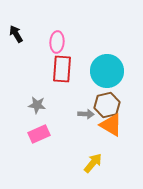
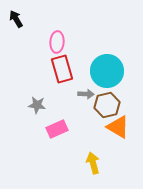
black arrow: moved 15 px up
red rectangle: rotated 20 degrees counterclockwise
gray arrow: moved 20 px up
orange triangle: moved 7 px right, 2 px down
pink rectangle: moved 18 px right, 5 px up
yellow arrow: rotated 55 degrees counterclockwise
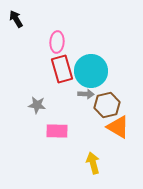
cyan circle: moved 16 px left
pink rectangle: moved 2 px down; rotated 25 degrees clockwise
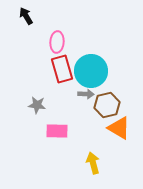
black arrow: moved 10 px right, 3 px up
orange triangle: moved 1 px right, 1 px down
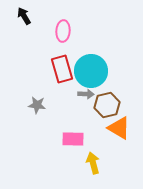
black arrow: moved 2 px left
pink ellipse: moved 6 px right, 11 px up
pink rectangle: moved 16 px right, 8 px down
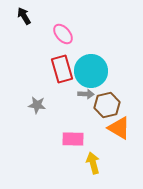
pink ellipse: moved 3 px down; rotated 45 degrees counterclockwise
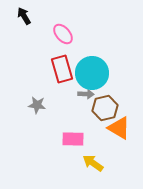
cyan circle: moved 1 px right, 2 px down
brown hexagon: moved 2 px left, 3 px down
yellow arrow: rotated 40 degrees counterclockwise
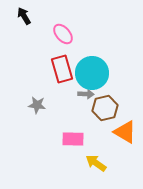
orange triangle: moved 6 px right, 4 px down
yellow arrow: moved 3 px right
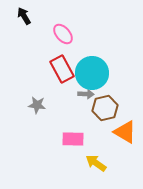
red rectangle: rotated 12 degrees counterclockwise
